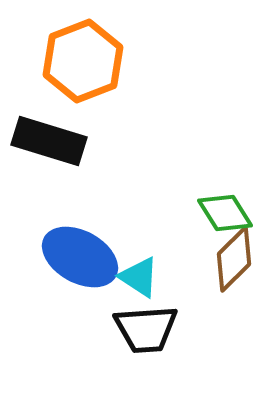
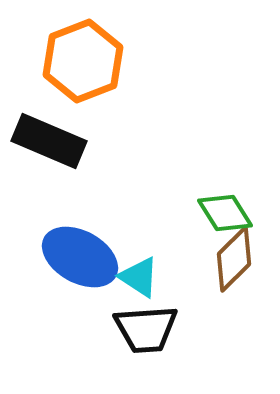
black rectangle: rotated 6 degrees clockwise
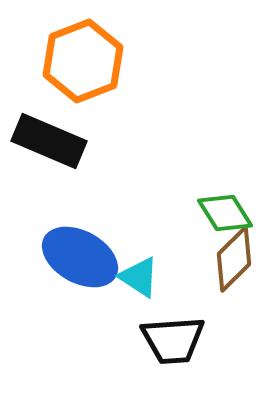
black trapezoid: moved 27 px right, 11 px down
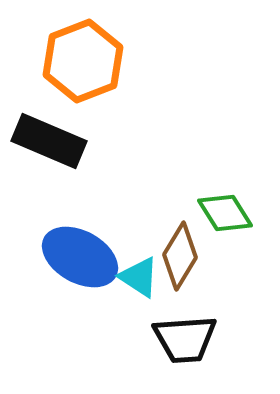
brown diamond: moved 54 px left, 3 px up; rotated 14 degrees counterclockwise
black trapezoid: moved 12 px right, 1 px up
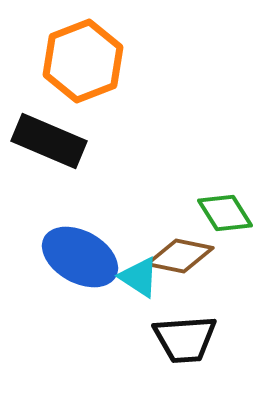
brown diamond: rotated 70 degrees clockwise
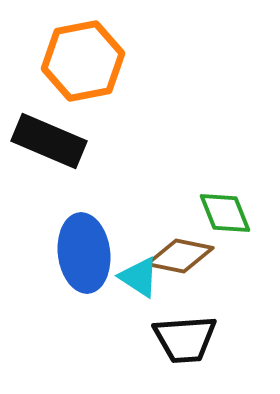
orange hexagon: rotated 10 degrees clockwise
green diamond: rotated 10 degrees clockwise
blue ellipse: moved 4 px right, 4 px up; rotated 54 degrees clockwise
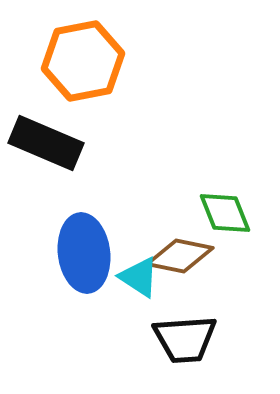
black rectangle: moved 3 px left, 2 px down
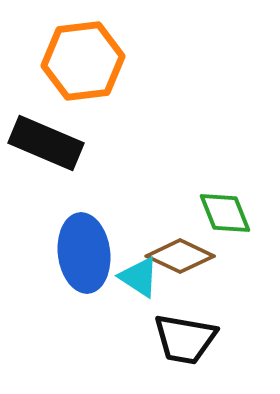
orange hexagon: rotated 4 degrees clockwise
brown diamond: rotated 14 degrees clockwise
black trapezoid: rotated 14 degrees clockwise
